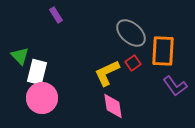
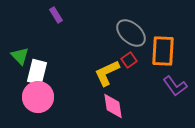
red square: moved 4 px left, 3 px up
pink circle: moved 4 px left, 1 px up
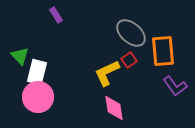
orange rectangle: rotated 8 degrees counterclockwise
pink diamond: moved 1 px right, 2 px down
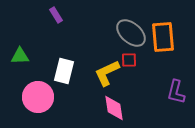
orange rectangle: moved 14 px up
green triangle: rotated 48 degrees counterclockwise
red square: rotated 35 degrees clockwise
white rectangle: moved 27 px right, 1 px up
purple L-shape: moved 1 px right, 6 px down; rotated 50 degrees clockwise
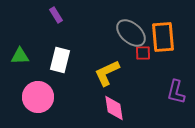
red square: moved 14 px right, 7 px up
white rectangle: moved 4 px left, 11 px up
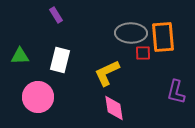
gray ellipse: rotated 40 degrees counterclockwise
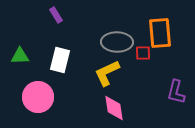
gray ellipse: moved 14 px left, 9 px down
orange rectangle: moved 3 px left, 4 px up
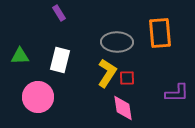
purple rectangle: moved 3 px right, 2 px up
red square: moved 16 px left, 25 px down
yellow L-shape: rotated 148 degrees clockwise
purple L-shape: moved 1 px right, 1 px down; rotated 105 degrees counterclockwise
pink diamond: moved 9 px right
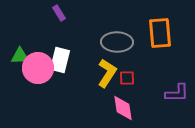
pink circle: moved 29 px up
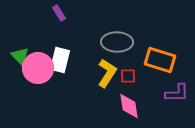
orange rectangle: moved 27 px down; rotated 68 degrees counterclockwise
green triangle: rotated 48 degrees clockwise
red square: moved 1 px right, 2 px up
pink diamond: moved 6 px right, 2 px up
